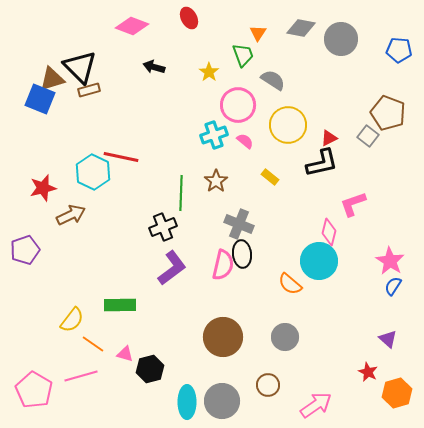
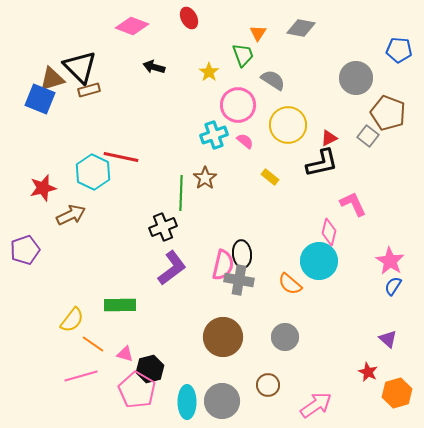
gray circle at (341, 39): moved 15 px right, 39 px down
brown star at (216, 181): moved 11 px left, 3 px up
pink L-shape at (353, 204): rotated 84 degrees clockwise
gray cross at (239, 224): moved 56 px down; rotated 12 degrees counterclockwise
pink pentagon at (34, 390): moved 103 px right
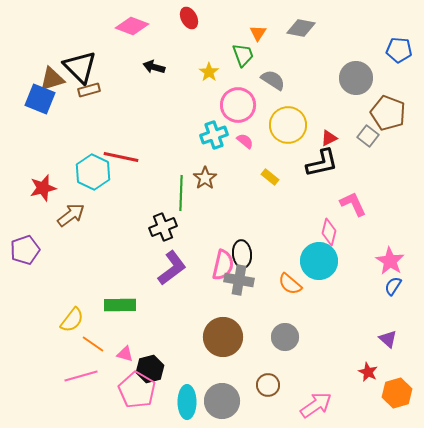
brown arrow at (71, 215): rotated 12 degrees counterclockwise
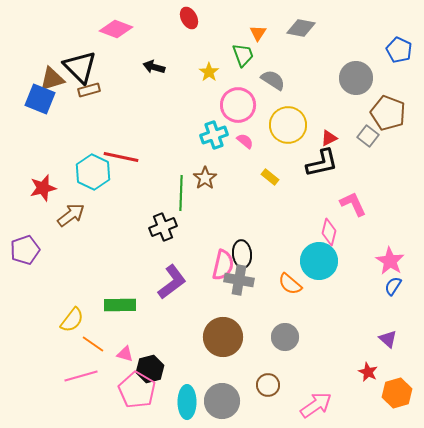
pink diamond at (132, 26): moved 16 px left, 3 px down
blue pentagon at (399, 50): rotated 20 degrees clockwise
purple L-shape at (172, 268): moved 14 px down
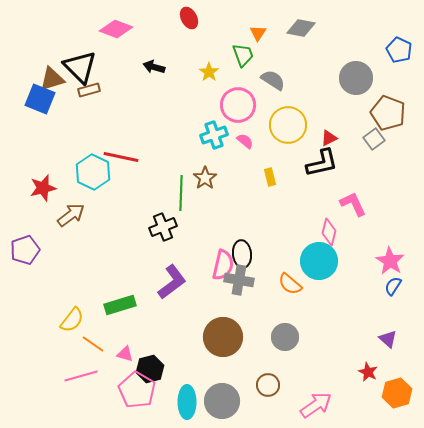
gray square at (368, 136): moved 6 px right, 3 px down; rotated 15 degrees clockwise
yellow rectangle at (270, 177): rotated 36 degrees clockwise
green rectangle at (120, 305): rotated 16 degrees counterclockwise
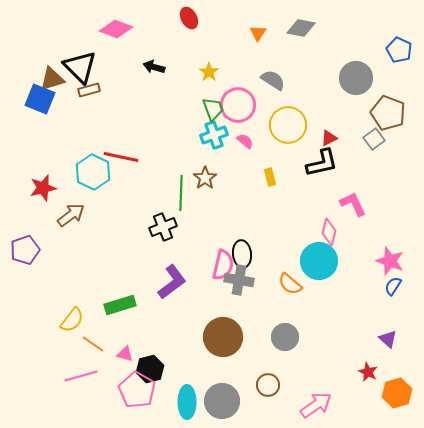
green trapezoid at (243, 55): moved 30 px left, 54 px down
pink star at (390, 261): rotated 12 degrees counterclockwise
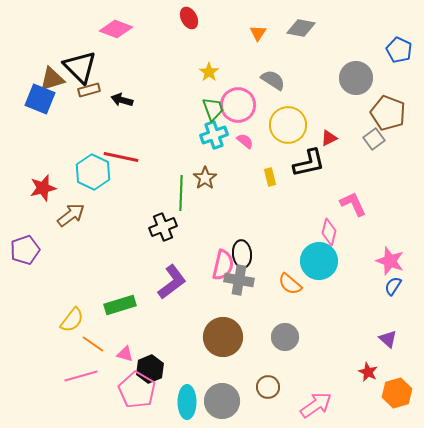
black arrow at (154, 67): moved 32 px left, 33 px down
black L-shape at (322, 163): moved 13 px left
black hexagon at (150, 369): rotated 8 degrees counterclockwise
brown circle at (268, 385): moved 2 px down
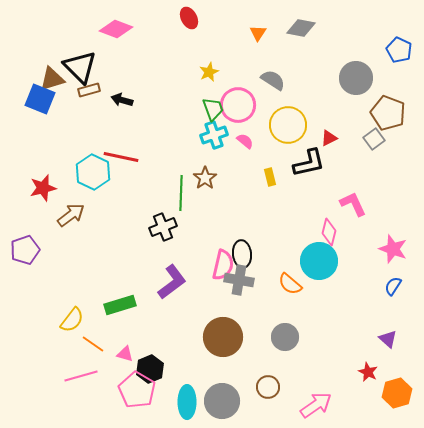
yellow star at (209, 72): rotated 12 degrees clockwise
pink star at (390, 261): moved 3 px right, 12 px up
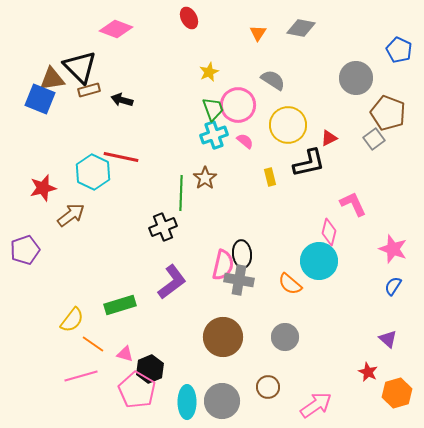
brown triangle at (52, 79): rotated 8 degrees clockwise
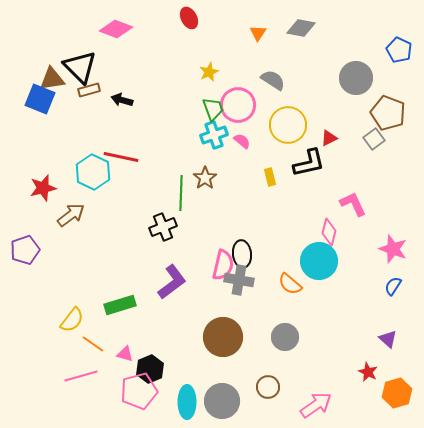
pink semicircle at (245, 141): moved 3 px left
pink pentagon at (137, 390): moved 2 px right, 1 px down; rotated 27 degrees clockwise
